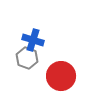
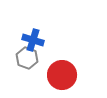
red circle: moved 1 px right, 1 px up
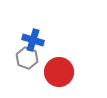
red circle: moved 3 px left, 3 px up
